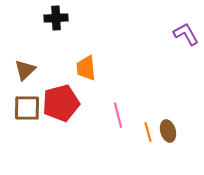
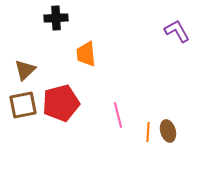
purple L-shape: moved 9 px left, 3 px up
orange trapezoid: moved 14 px up
brown square: moved 4 px left, 3 px up; rotated 12 degrees counterclockwise
orange line: rotated 18 degrees clockwise
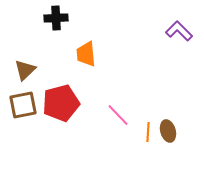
purple L-shape: moved 2 px right; rotated 16 degrees counterclockwise
pink line: rotated 30 degrees counterclockwise
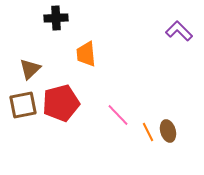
brown triangle: moved 5 px right, 1 px up
orange line: rotated 30 degrees counterclockwise
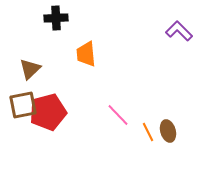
red pentagon: moved 13 px left, 9 px down
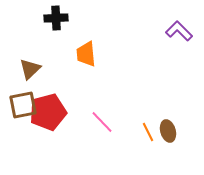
pink line: moved 16 px left, 7 px down
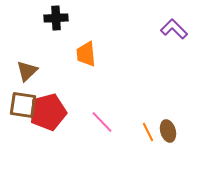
purple L-shape: moved 5 px left, 2 px up
brown triangle: moved 3 px left, 2 px down
brown square: rotated 20 degrees clockwise
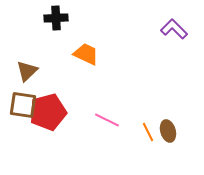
orange trapezoid: rotated 120 degrees clockwise
pink line: moved 5 px right, 2 px up; rotated 20 degrees counterclockwise
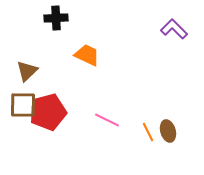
orange trapezoid: moved 1 px right, 1 px down
brown square: rotated 8 degrees counterclockwise
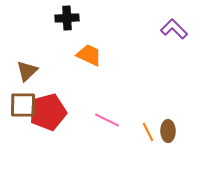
black cross: moved 11 px right
orange trapezoid: moved 2 px right
brown ellipse: rotated 15 degrees clockwise
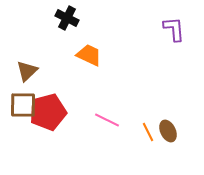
black cross: rotated 30 degrees clockwise
purple L-shape: rotated 40 degrees clockwise
brown ellipse: rotated 25 degrees counterclockwise
